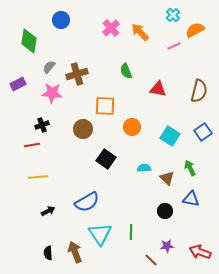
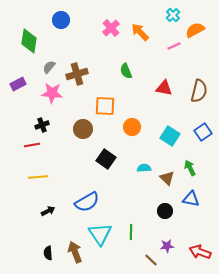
red triangle: moved 6 px right, 1 px up
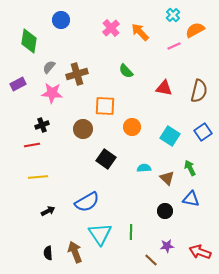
green semicircle: rotated 21 degrees counterclockwise
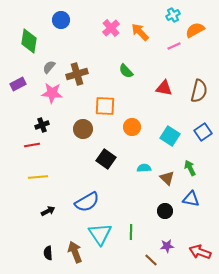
cyan cross: rotated 16 degrees clockwise
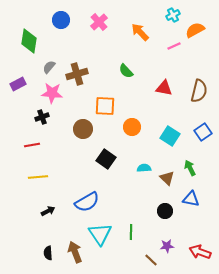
pink cross: moved 12 px left, 6 px up
black cross: moved 8 px up
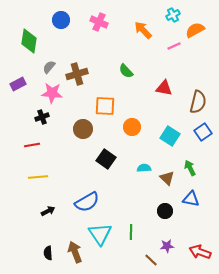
pink cross: rotated 24 degrees counterclockwise
orange arrow: moved 3 px right, 2 px up
brown semicircle: moved 1 px left, 11 px down
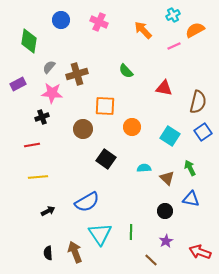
purple star: moved 1 px left, 5 px up; rotated 24 degrees counterclockwise
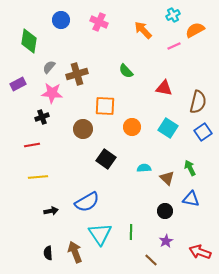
cyan square: moved 2 px left, 8 px up
black arrow: moved 3 px right; rotated 16 degrees clockwise
